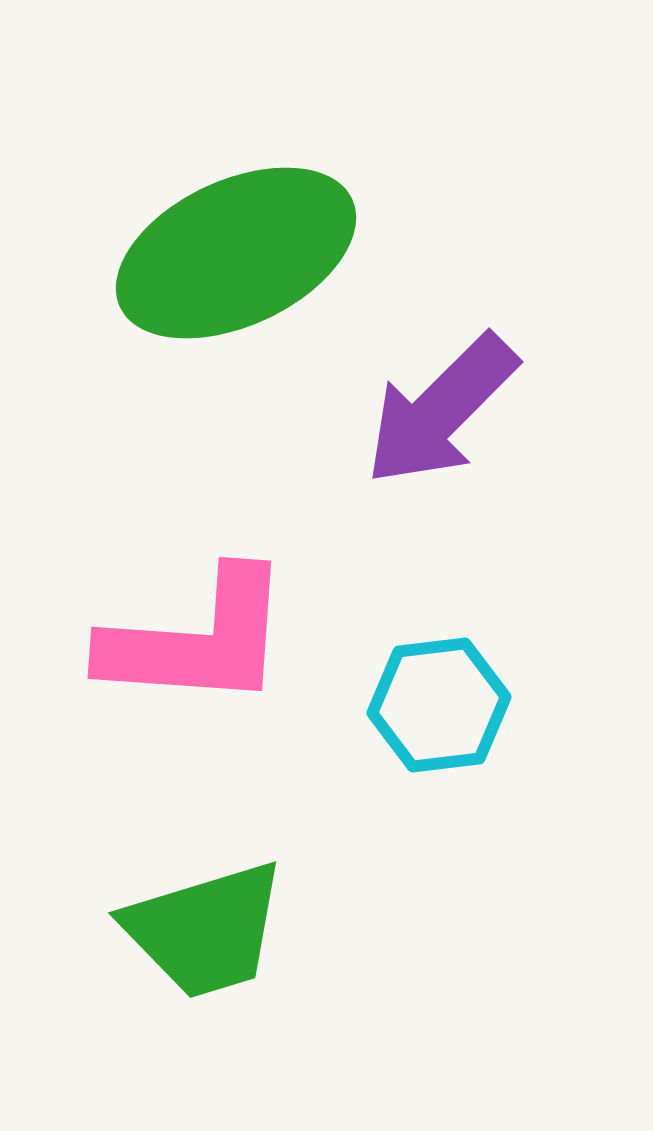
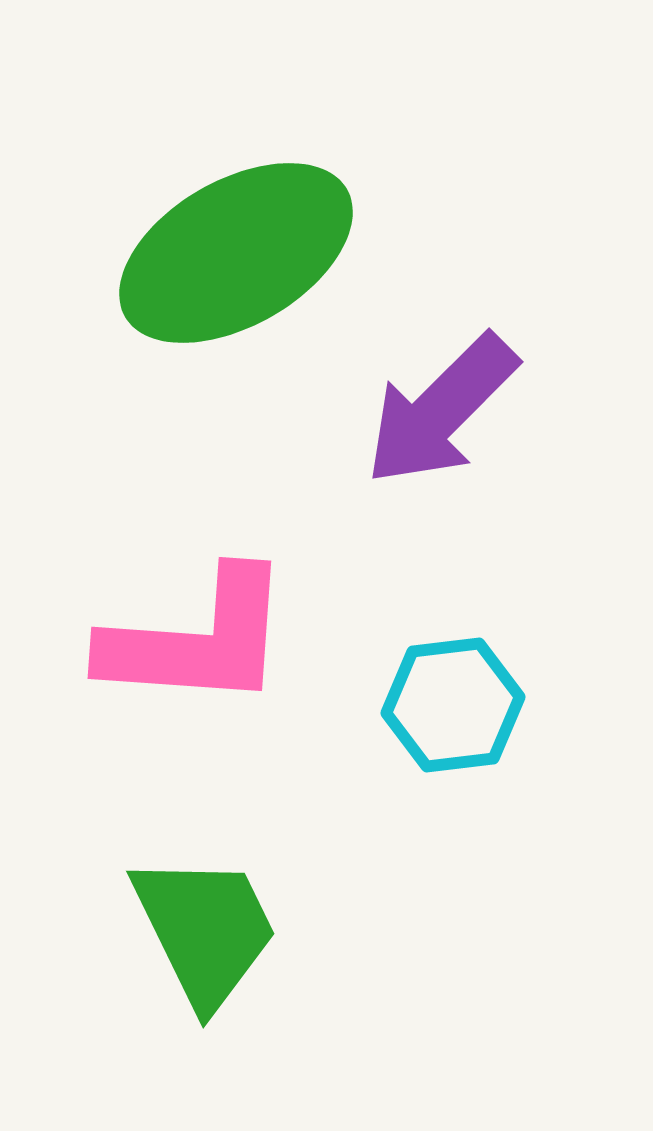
green ellipse: rotated 5 degrees counterclockwise
cyan hexagon: moved 14 px right
green trapezoid: rotated 99 degrees counterclockwise
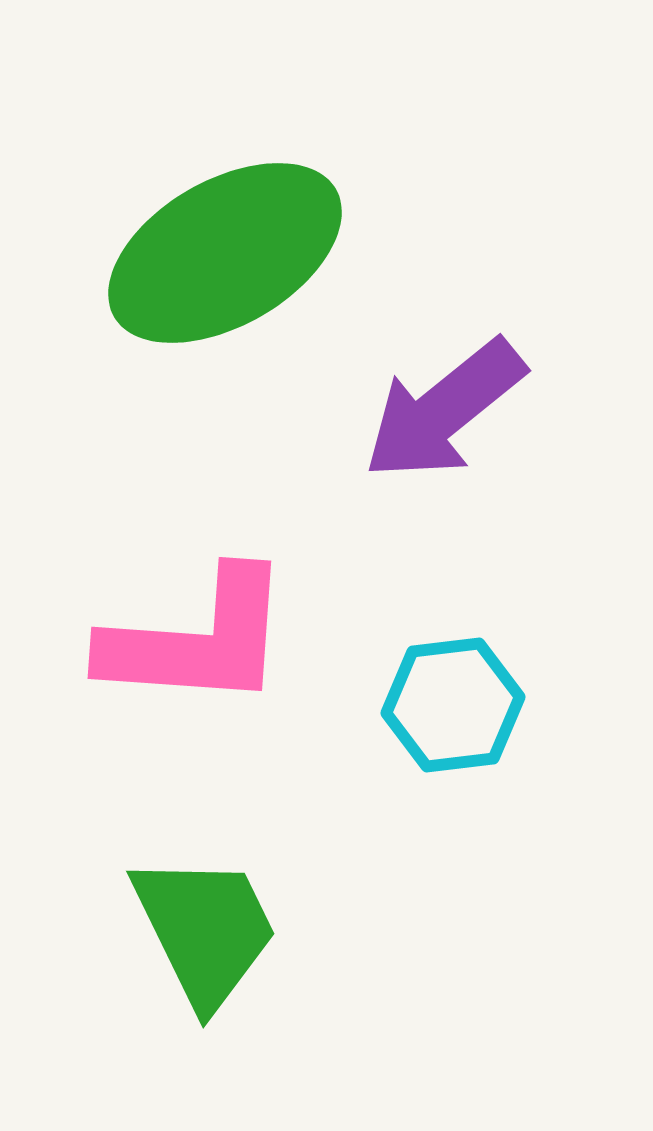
green ellipse: moved 11 px left
purple arrow: moved 3 px right; rotated 6 degrees clockwise
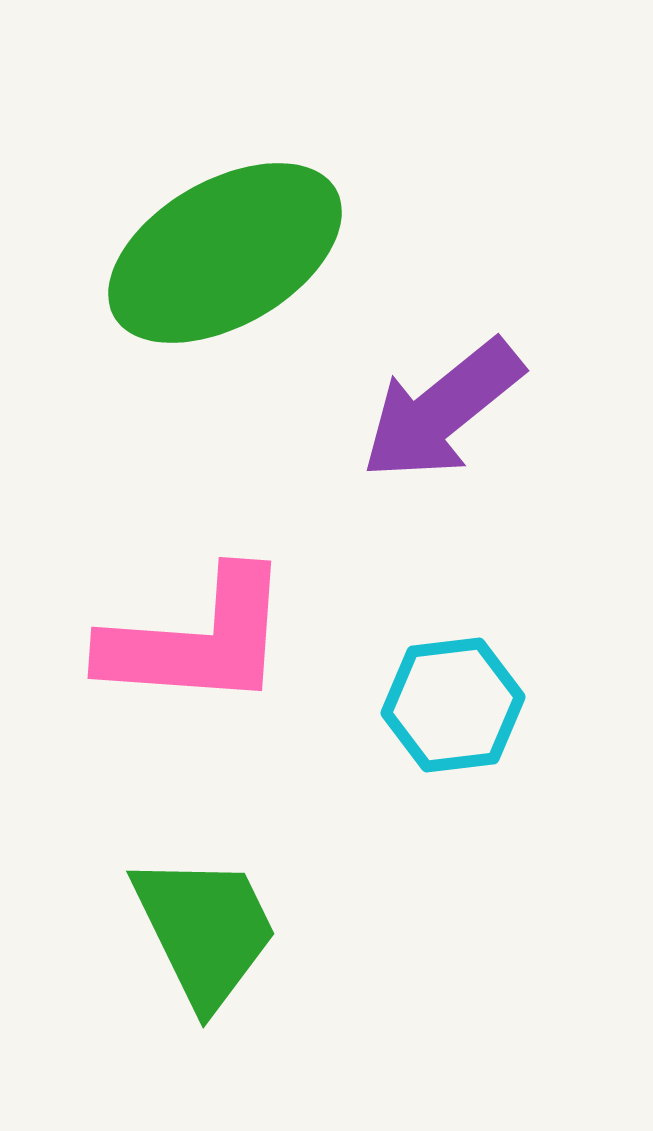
purple arrow: moved 2 px left
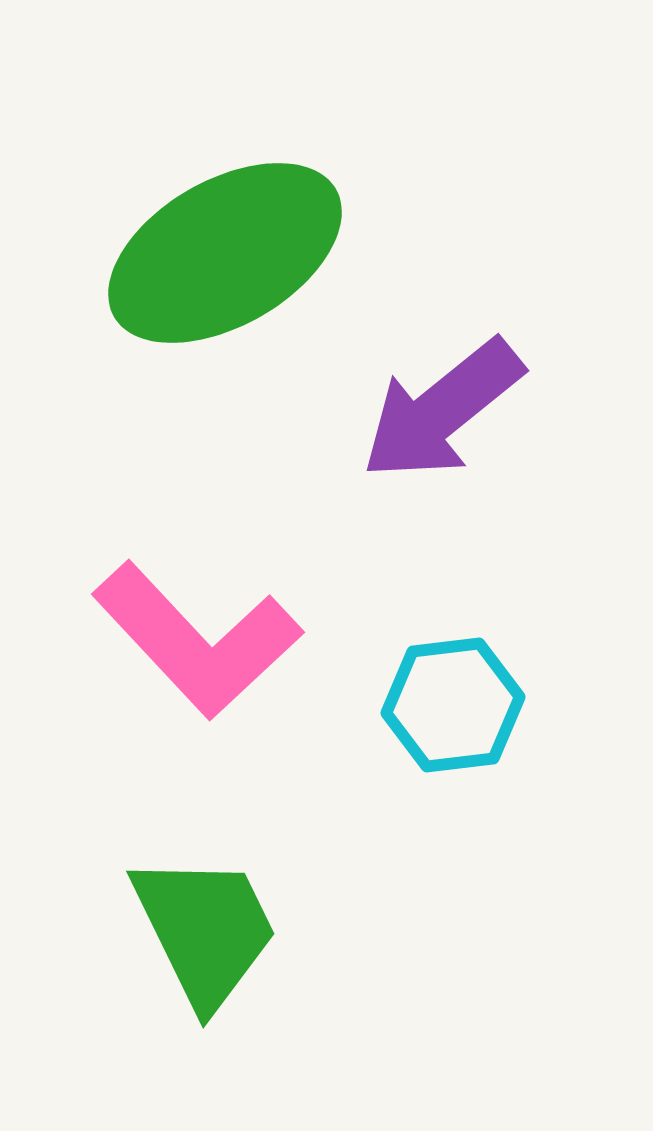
pink L-shape: rotated 43 degrees clockwise
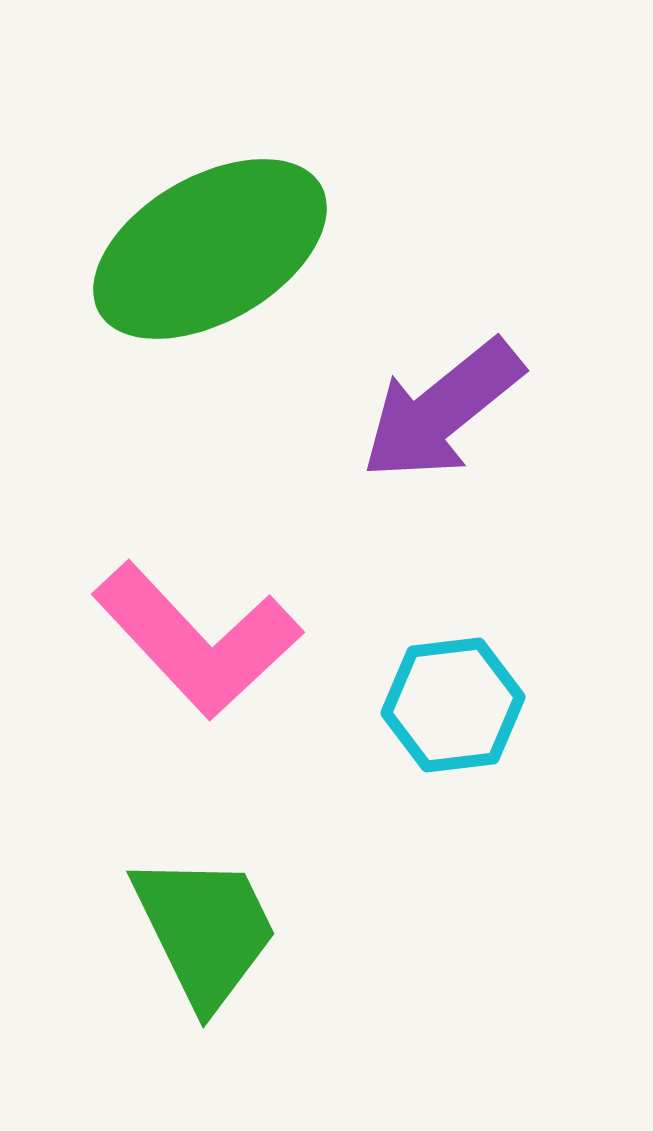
green ellipse: moved 15 px left, 4 px up
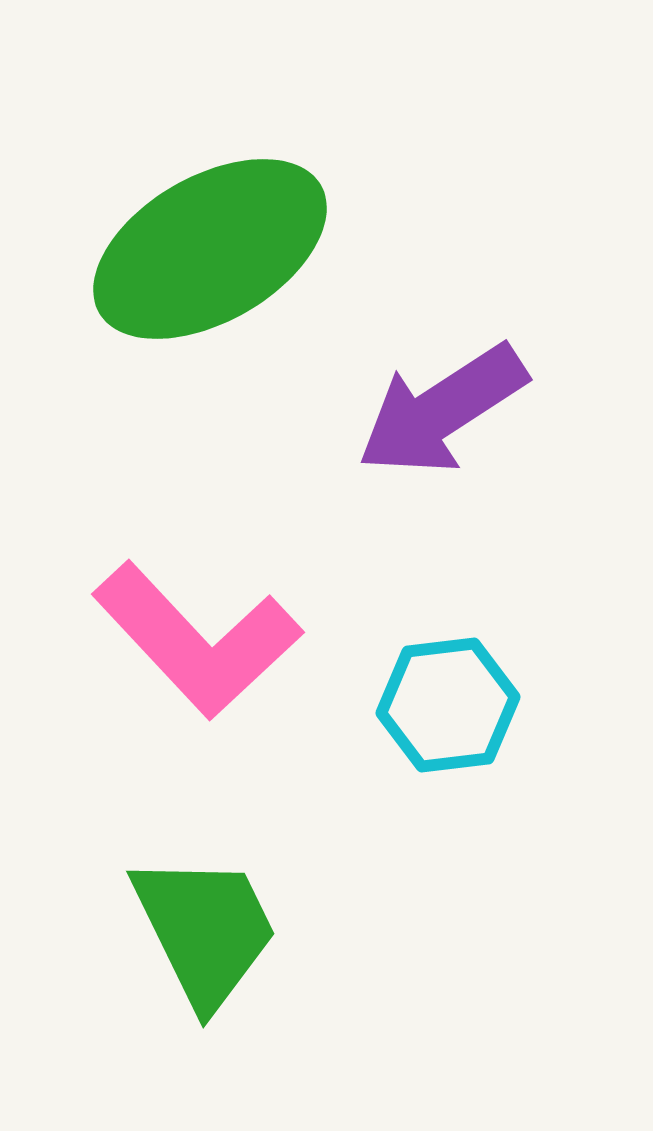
purple arrow: rotated 6 degrees clockwise
cyan hexagon: moved 5 px left
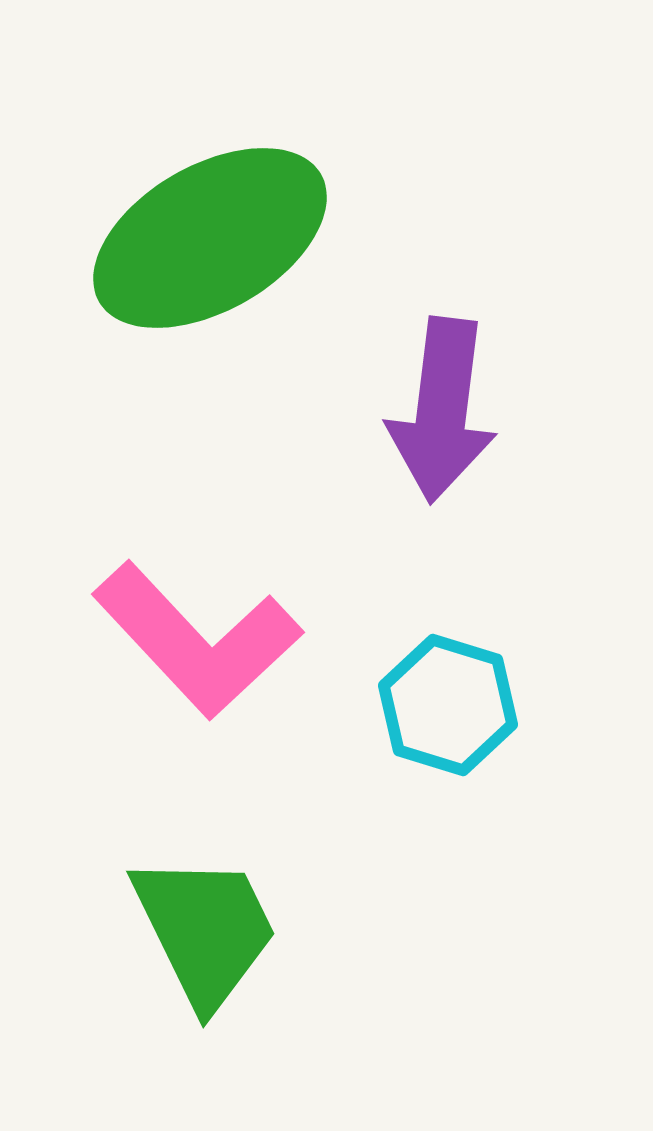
green ellipse: moved 11 px up
purple arrow: rotated 50 degrees counterclockwise
cyan hexagon: rotated 24 degrees clockwise
